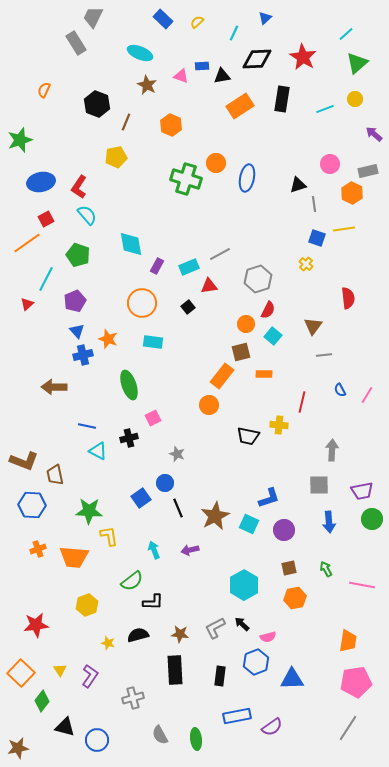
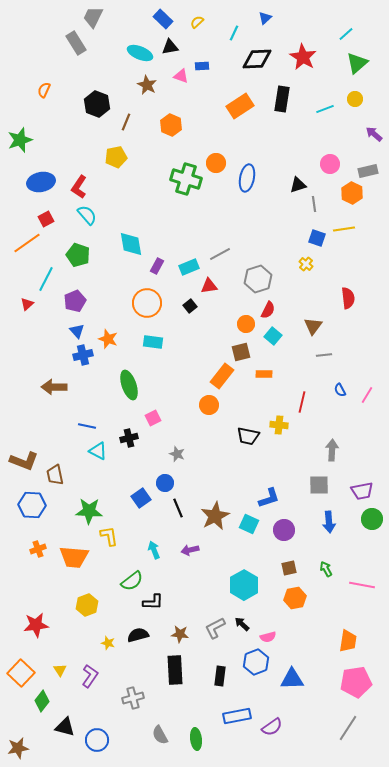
black triangle at (222, 76): moved 52 px left, 29 px up
orange circle at (142, 303): moved 5 px right
black square at (188, 307): moved 2 px right, 1 px up
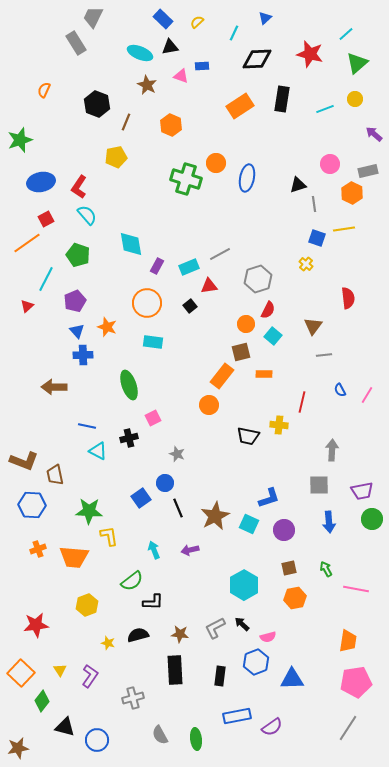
red star at (303, 57): moved 7 px right, 3 px up; rotated 16 degrees counterclockwise
red triangle at (27, 304): moved 2 px down
orange star at (108, 339): moved 1 px left, 12 px up
blue cross at (83, 355): rotated 12 degrees clockwise
pink line at (362, 585): moved 6 px left, 4 px down
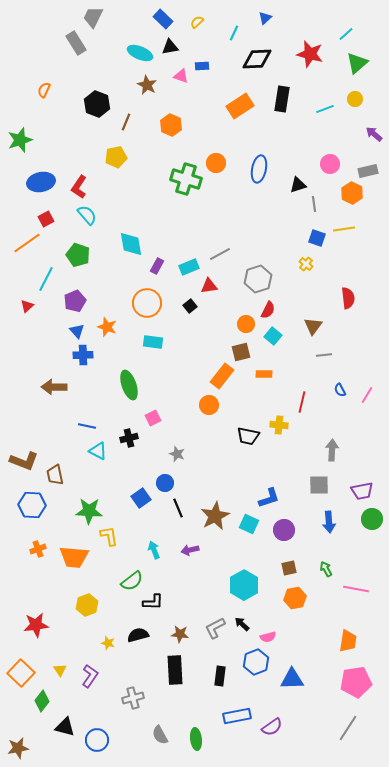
blue ellipse at (247, 178): moved 12 px right, 9 px up
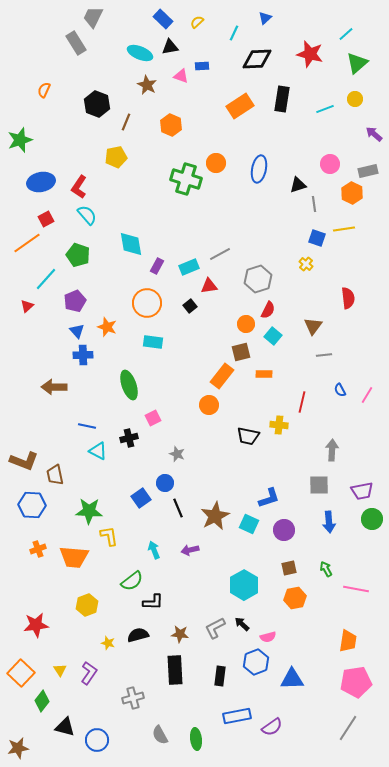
cyan line at (46, 279): rotated 15 degrees clockwise
purple L-shape at (90, 676): moved 1 px left, 3 px up
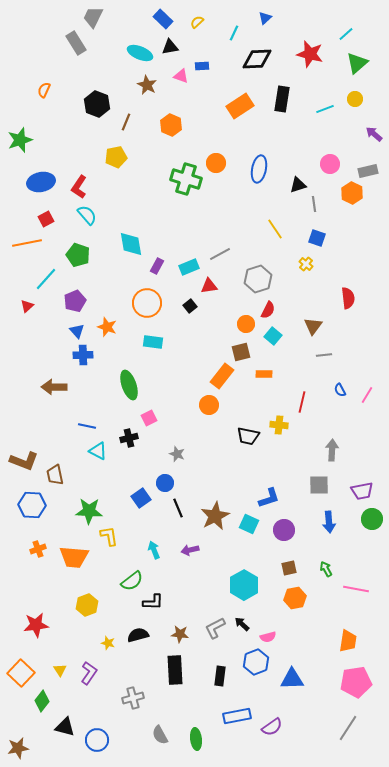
yellow line at (344, 229): moved 69 px left; rotated 65 degrees clockwise
orange line at (27, 243): rotated 24 degrees clockwise
pink square at (153, 418): moved 4 px left
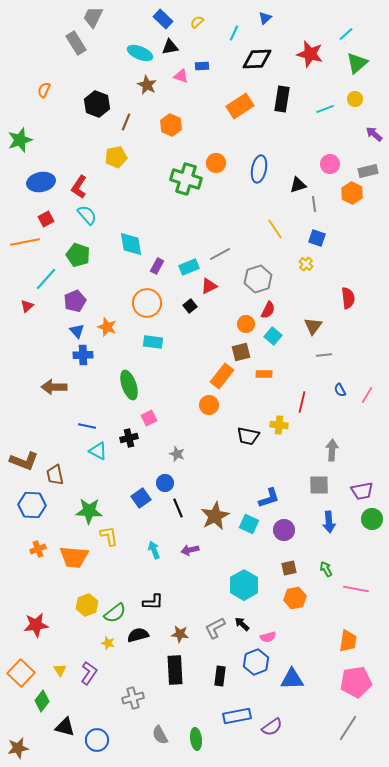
orange line at (27, 243): moved 2 px left, 1 px up
red triangle at (209, 286): rotated 18 degrees counterclockwise
green semicircle at (132, 581): moved 17 px left, 32 px down
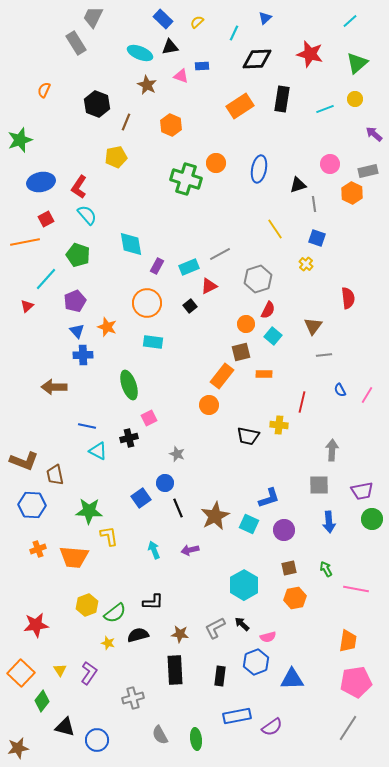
cyan line at (346, 34): moved 4 px right, 13 px up
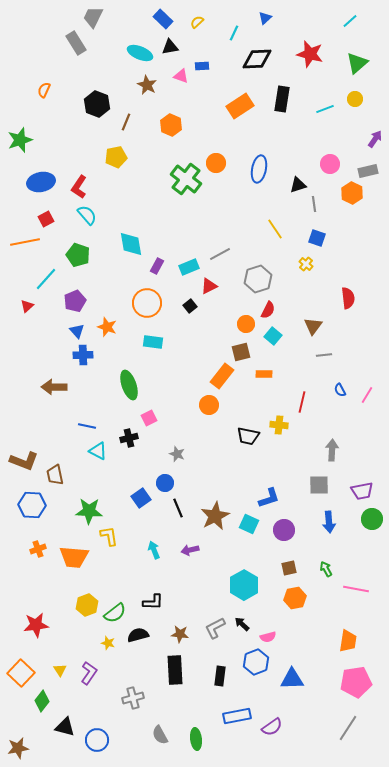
purple arrow at (374, 134): moved 1 px right, 5 px down; rotated 84 degrees clockwise
green cross at (186, 179): rotated 20 degrees clockwise
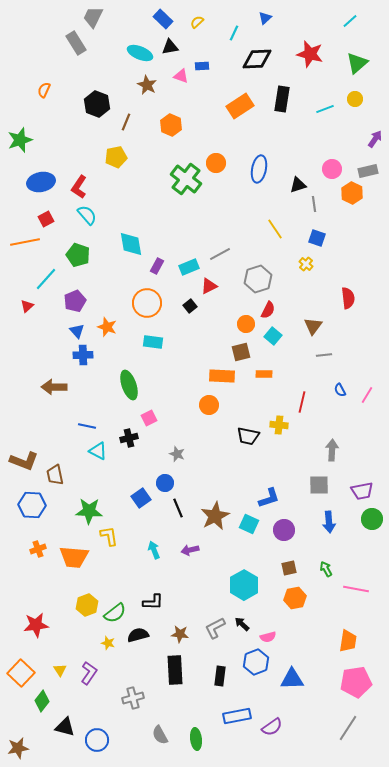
pink circle at (330, 164): moved 2 px right, 5 px down
orange rectangle at (222, 376): rotated 55 degrees clockwise
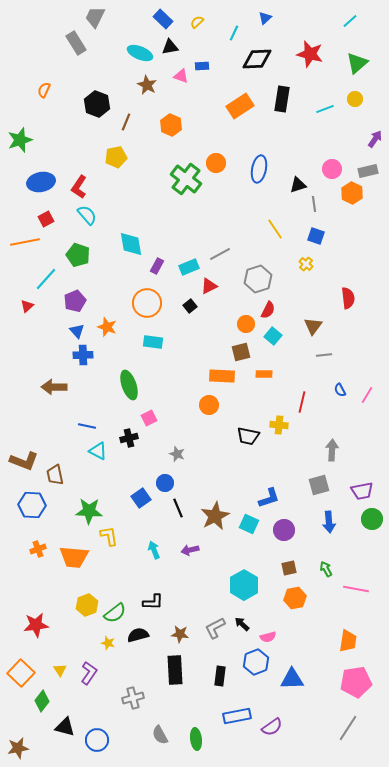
gray trapezoid at (93, 17): moved 2 px right
blue square at (317, 238): moved 1 px left, 2 px up
gray square at (319, 485): rotated 15 degrees counterclockwise
